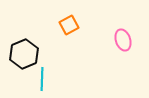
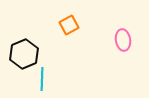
pink ellipse: rotated 10 degrees clockwise
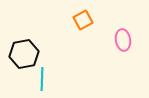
orange square: moved 14 px right, 5 px up
black hexagon: rotated 12 degrees clockwise
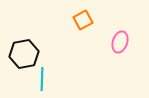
pink ellipse: moved 3 px left, 2 px down; rotated 25 degrees clockwise
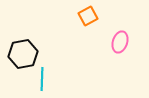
orange square: moved 5 px right, 4 px up
black hexagon: moved 1 px left
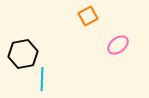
pink ellipse: moved 2 px left, 3 px down; rotated 35 degrees clockwise
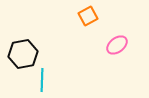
pink ellipse: moved 1 px left
cyan line: moved 1 px down
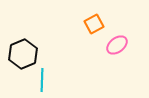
orange square: moved 6 px right, 8 px down
black hexagon: rotated 12 degrees counterclockwise
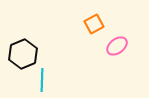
pink ellipse: moved 1 px down
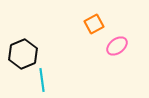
cyan line: rotated 10 degrees counterclockwise
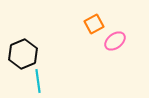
pink ellipse: moved 2 px left, 5 px up
cyan line: moved 4 px left, 1 px down
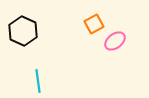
black hexagon: moved 23 px up; rotated 12 degrees counterclockwise
